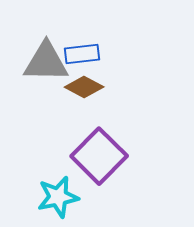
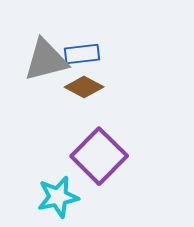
gray triangle: moved 2 px up; rotated 15 degrees counterclockwise
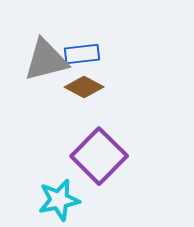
cyan star: moved 1 px right, 3 px down
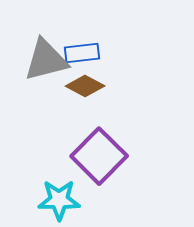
blue rectangle: moved 1 px up
brown diamond: moved 1 px right, 1 px up
cyan star: rotated 12 degrees clockwise
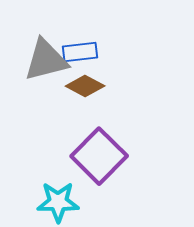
blue rectangle: moved 2 px left, 1 px up
cyan star: moved 1 px left, 2 px down
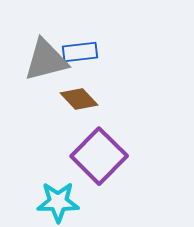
brown diamond: moved 6 px left, 13 px down; rotated 18 degrees clockwise
